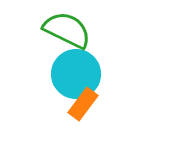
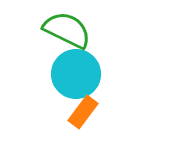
orange rectangle: moved 8 px down
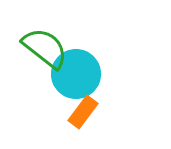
green semicircle: moved 22 px left, 18 px down; rotated 12 degrees clockwise
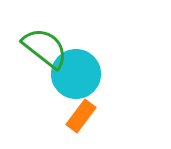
orange rectangle: moved 2 px left, 4 px down
